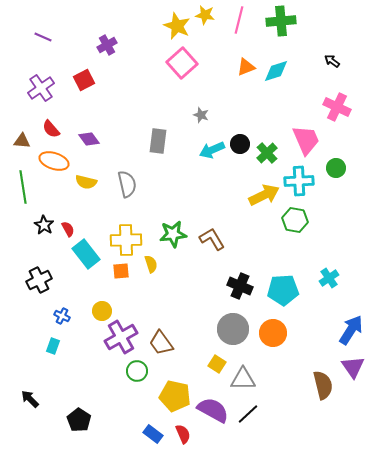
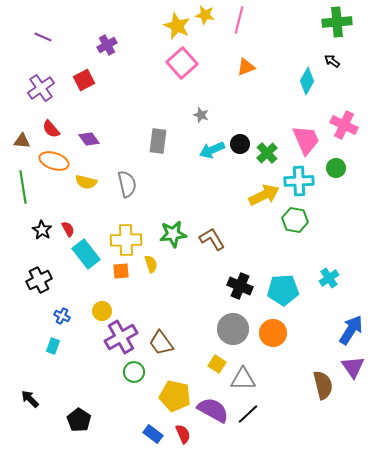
green cross at (281, 21): moved 56 px right, 1 px down
cyan diamond at (276, 71): moved 31 px right, 10 px down; rotated 44 degrees counterclockwise
pink cross at (337, 107): moved 7 px right, 18 px down
black star at (44, 225): moved 2 px left, 5 px down
green circle at (137, 371): moved 3 px left, 1 px down
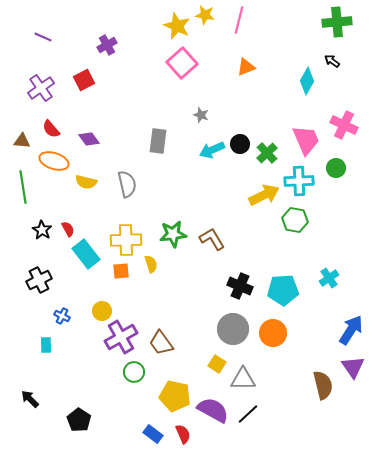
cyan rectangle at (53, 346): moved 7 px left, 1 px up; rotated 21 degrees counterclockwise
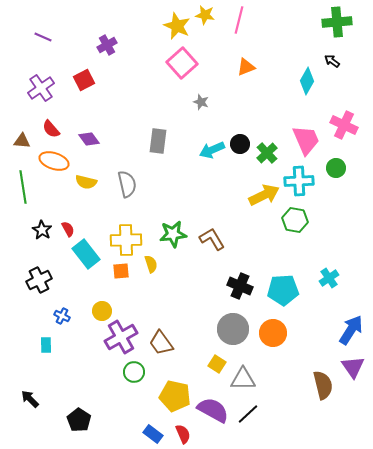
gray star at (201, 115): moved 13 px up
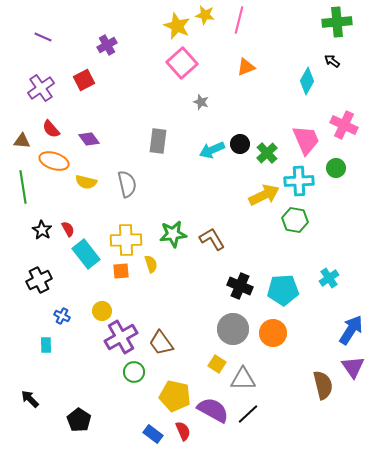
red semicircle at (183, 434): moved 3 px up
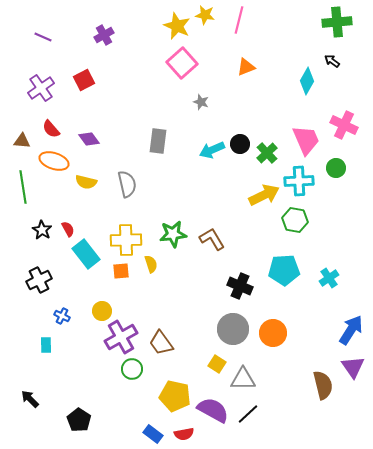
purple cross at (107, 45): moved 3 px left, 10 px up
cyan pentagon at (283, 290): moved 1 px right, 20 px up
green circle at (134, 372): moved 2 px left, 3 px up
red semicircle at (183, 431): moved 1 px right, 3 px down; rotated 102 degrees clockwise
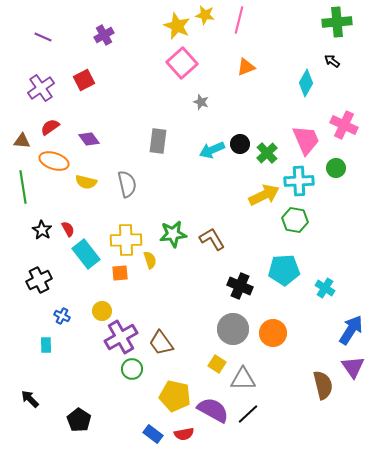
cyan diamond at (307, 81): moved 1 px left, 2 px down
red semicircle at (51, 129): moved 1 px left, 2 px up; rotated 96 degrees clockwise
yellow semicircle at (151, 264): moved 1 px left, 4 px up
orange square at (121, 271): moved 1 px left, 2 px down
cyan cross at (329, 278): moved 4 px left, 10 px down; rotated 24 degrees counterclockwise
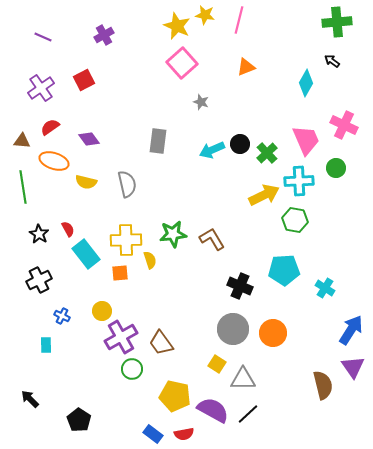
black star at (42, 230): moved 3 px left, 4 px down
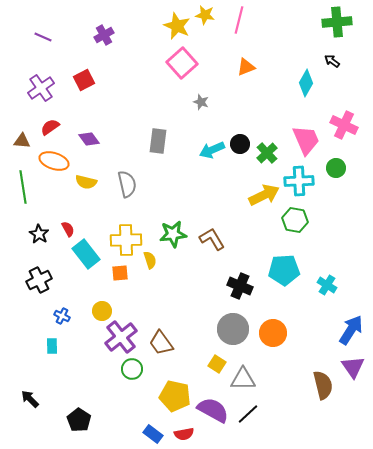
cyan cross at (325, 288): moved 2 px right, 3 px up
purple cross at (121, 337): rotated 8 degrees counterclockwise
cyan rectangle at (46, 345): moved 6 px right, 1 px down
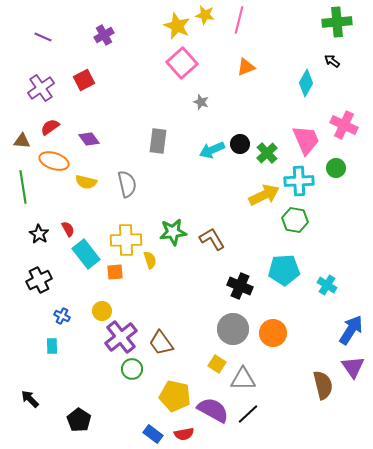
green star at (173, 234): moved 2 px up
orange square at (120, 273): moved 5 px left, 1 px up
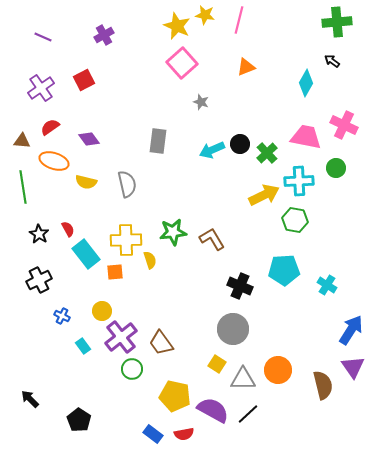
pink trapezoid at (306, 140): moved 3 px up; rotated 56 degrees counterclockwise
orange circle at (273, 333): moved 5 px right, 37 px down
cyan rectangle at (52, 346): moved 31 px right; rotated 35 degrees counterclockwise
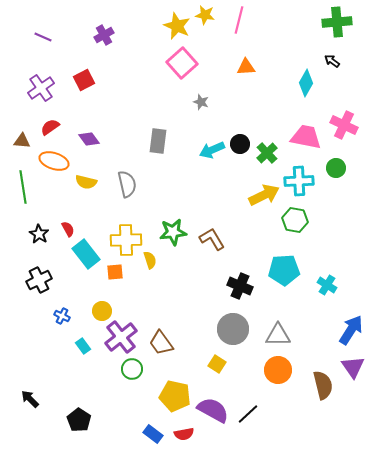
orange triangle at (246, 67): rotated 18 degrees clockwise
gray triangle at (243, 379): moved 35 px right, 44 px up
